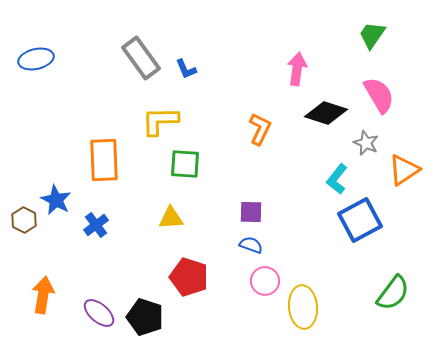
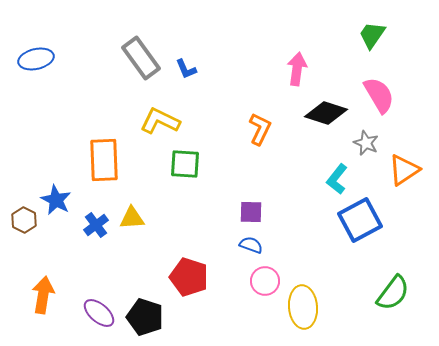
yellow L-shape: rotated 27 degrees clockwise
yellow triangle: moved 39 px left
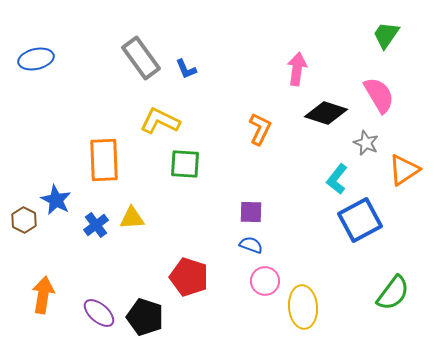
green trapezoid: moved 14 px right
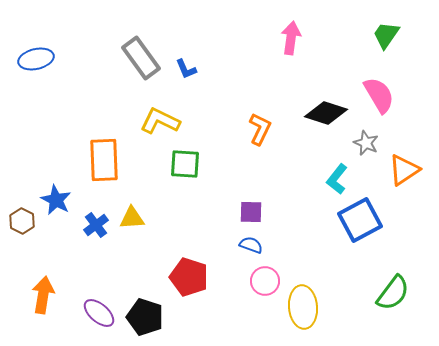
pink arrow: moved 6 px left, 31 px up
brown hexagon: moved 2 px left, 1 px down
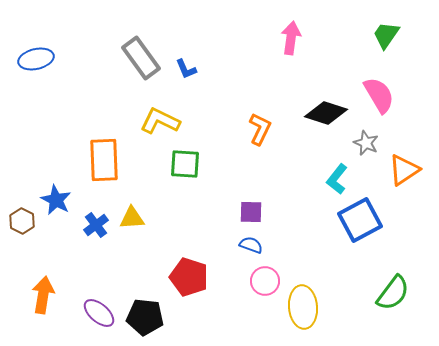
black pentagon: rotated 12 degrees counterclockwise
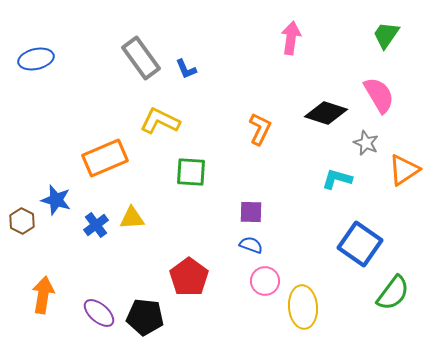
orange rectangle: moved 1 px right, 2 px up; rotated 69 degrees clockwise
green square: moved 6 px right, 8 px down
cyan L-shape: rotated 68 degrees clockwise
blue star: rotated 12 degrees counterclockwise
blue square: moved 24 px down; rotated 27 degrees counterclockwise
red pentagon: rotated 18 degrees clockwise
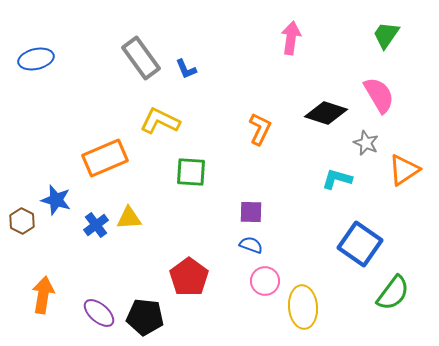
yellow triangle: moved 3 px left
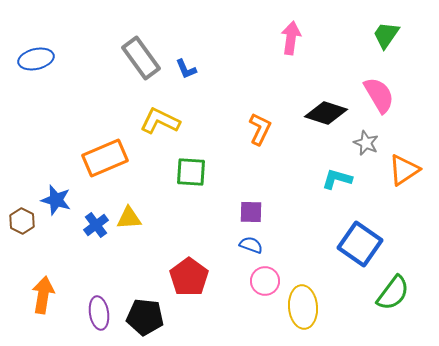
purple ellipse: rotated 40 degrees clockwise
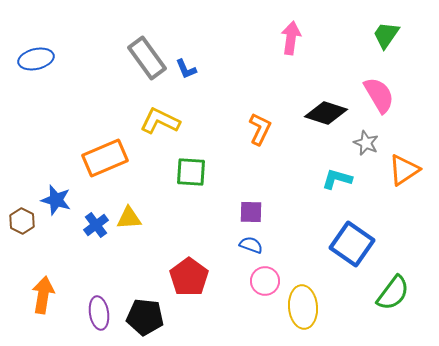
gray rectangle: moved 6 px right
blue square: moved 8 px left
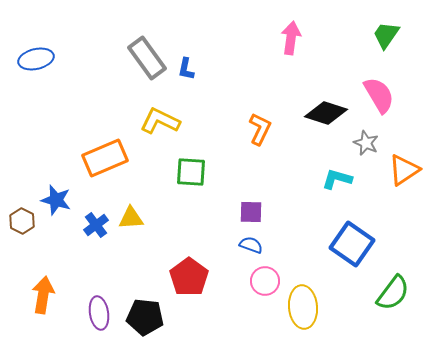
blue L-shape: rotated 35 degrees clockwise
yellow triangle: moved 2 px right
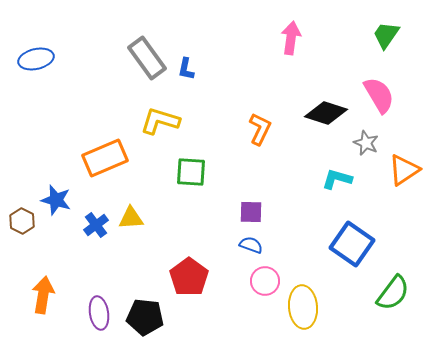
yellow L-shape: rotated 9 degrees counterclockwise
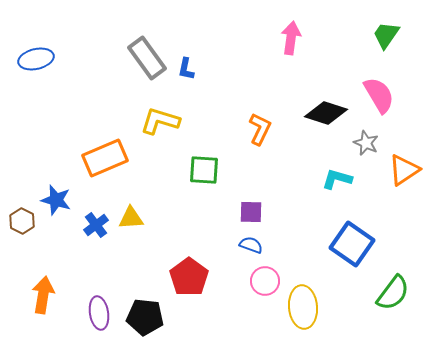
green square: moved 13 px right, 2 px up
